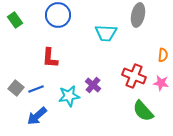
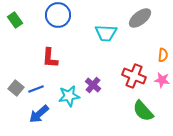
gray ellipse: moved 2 px right, 3 px down; rotated 40 degrees clockwise
pink star: moved 1 px right, 3 px up
blue arrow: moved 2 px right, 2 px up
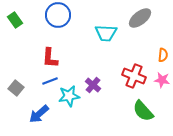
blue line: moved 14 px right, 8 px up
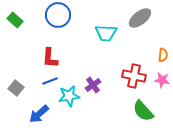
green rectangle: rotated 14 degrees counterclockwise
red cross: rotated 10 degrees counterclockwise
purple cross: rotated 14 degrees clockwise
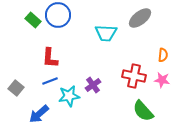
green rectangle: moved 18 px right
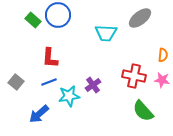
blue line: moved 1 px left, 1 px down
gray square: moved 6 px up
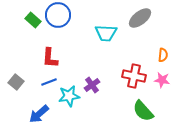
purple cross: moved 1 px left
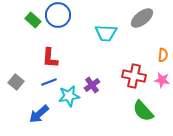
gray ellipse: moved 2 px right
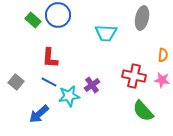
gray ellipse: rotated 40 degrees counterclockwise
blue line: rotated 49 degrees clockwise
